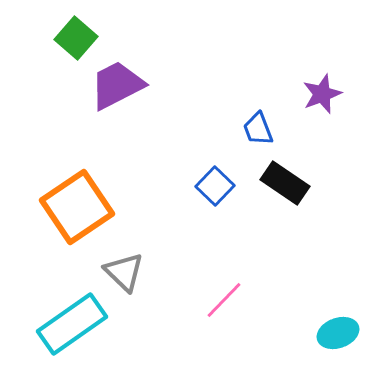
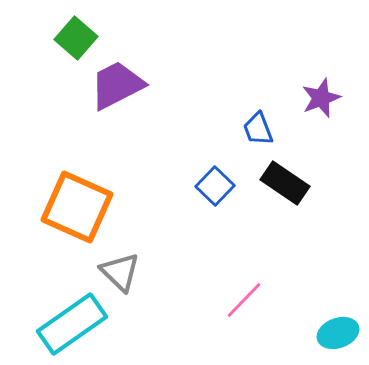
purple star: moved 1 px left, 4 px down
orange square: rotated 32 degrees counterclockwise
gray triangle: moved 4 px left
pink line: moved 20 px right
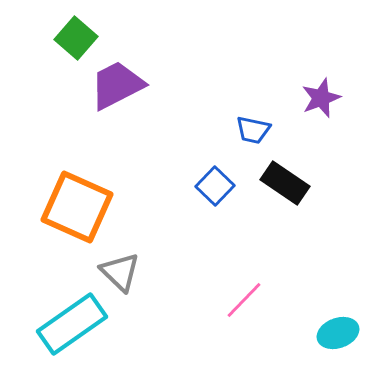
blue trapezoid: moved 5 px left, 1 px down; rotated 57 degrees counterclockwise
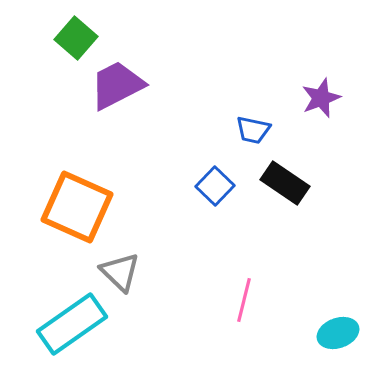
pink line: rotated 30 degrees counterclockwise
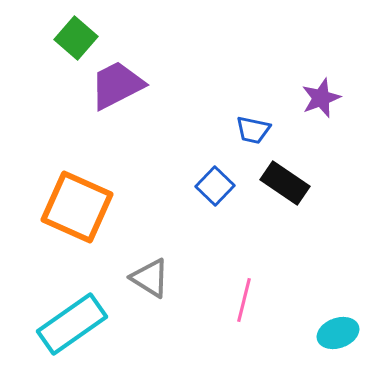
gray triangle: moved 30 px right, 6 px down; rotated 12 degrees counterclockwise
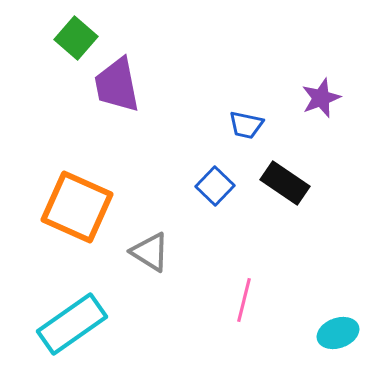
purple trapezoid: rotated 74 degrees counterclockwise
blue trapezoid: moved 7 px left, 5 px up
gray triangle: moved 26 px up
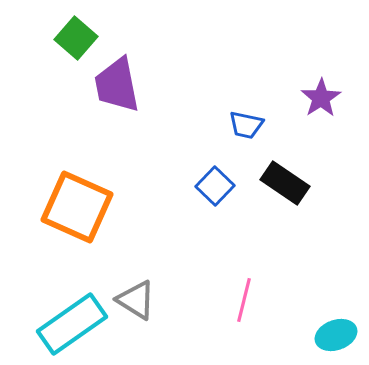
purple star: rotated 12 degrees counterclockwise
gray triangle: moved 14 px left, 48 px down
cyan ellipse: moved 2 px left, 2 px down
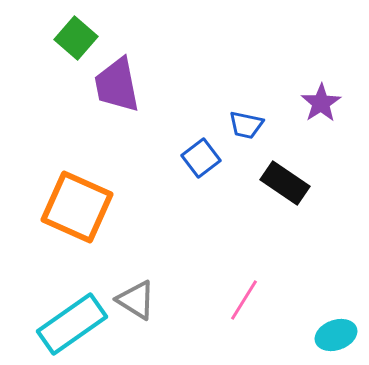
purple star: moved 5 px down
blue square: moved 14 px left, 28 px up; rotated 9 degrees clockwise
pink line: rotated 18 degrees clockwise
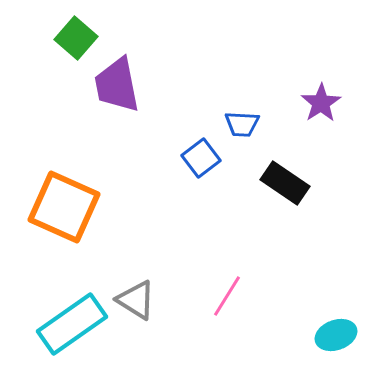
blue trapezoid: moved 4 px left, 1 px up; rotated 9 degrees counterclockwise
orange square: moved 13 px left
pink line: moved 17 px left, 4 px up
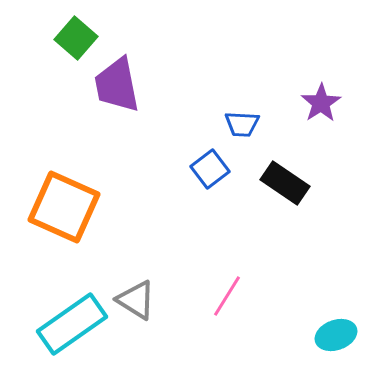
blue square: moved 9 px right, 11 px down
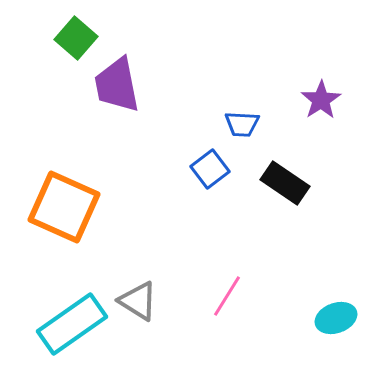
purple star: moved 3 px up
gray triangle: moved 2 px right, 1 px down
cyan ellipse: moved 17 px up
